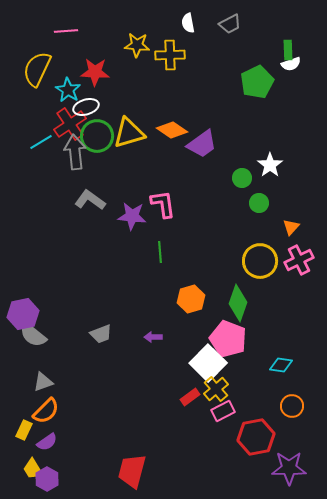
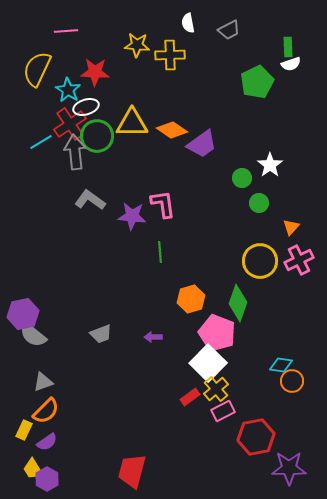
gray trapezoid at (230, 24): moved 1 px left, 6 px down
green rectangle at (288, 50): moved 3 px up
yellow triangle at (129, 133): moved 3 px right, 10 px up; rotated 16 degrees clockwise
pink pentagon at (228, 339): moved 11 px left, 6 px up
orange circle at (292, 406): moved 25 px up
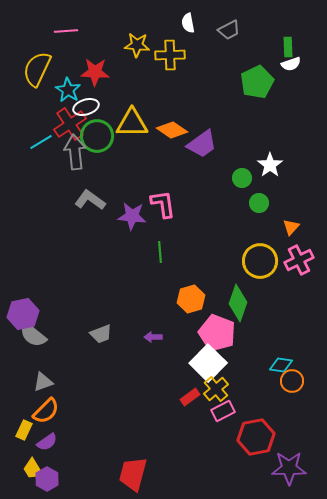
red trapezoid at (132, 471): moved 1 px right, 3 px down
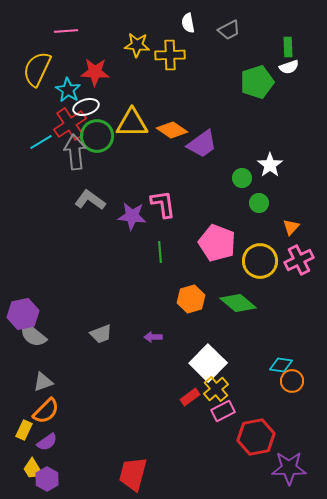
white semicircle at (291, 64): moved 2 px left, 3 px down
green pentagon at (257, 82): rotated 8 degrees clockwise
green diamond at (238, 303): rotated 69 degrees counterclockwise
pink pentagon at (217, 333): moved 90 px up
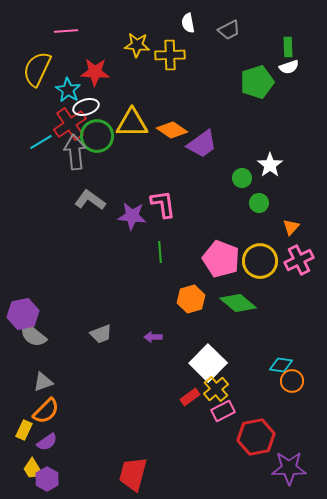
pink pentagon at (217, 243): moved 4 px right, 16 px down
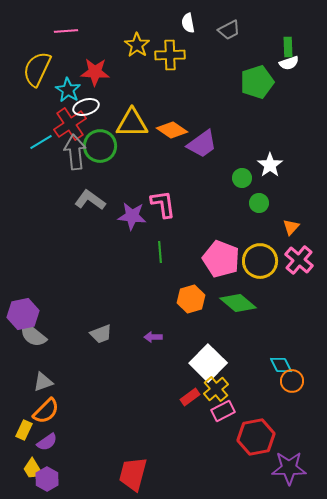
yellow star at (137, 45): rotated 30 degrees clockwise
white semicircle at (289, 67): moved 4 px up
green circle at (97, 136): moved 3 px right, 10 px down
pink cross at (299, 260): rotated 24 degrees counterclockwise
cyan diamond at (281, 365): rotated 55 degrees clockwise
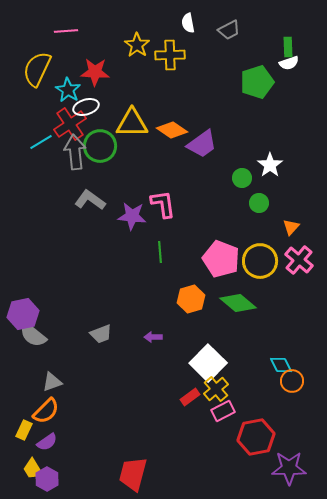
gray triangle at (43, 382): moved 9 px right
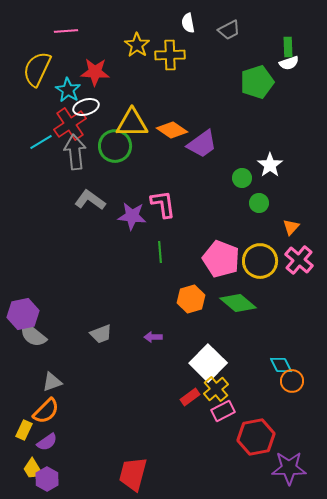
green circle at (100, 146): moved 15 px right
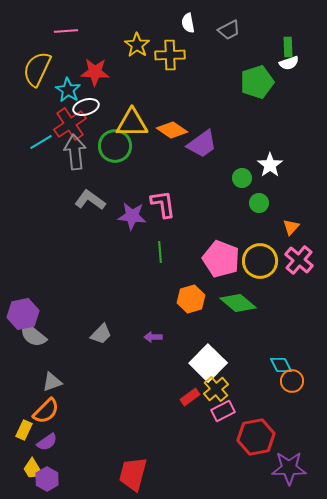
gray trapezoid at (101, 334): rotated 25 degrees counterclockwise
